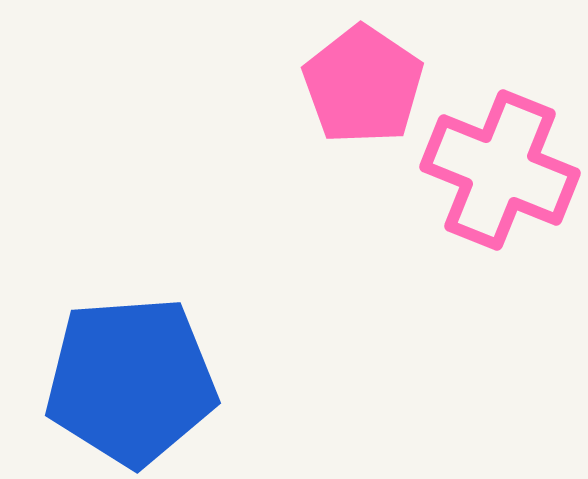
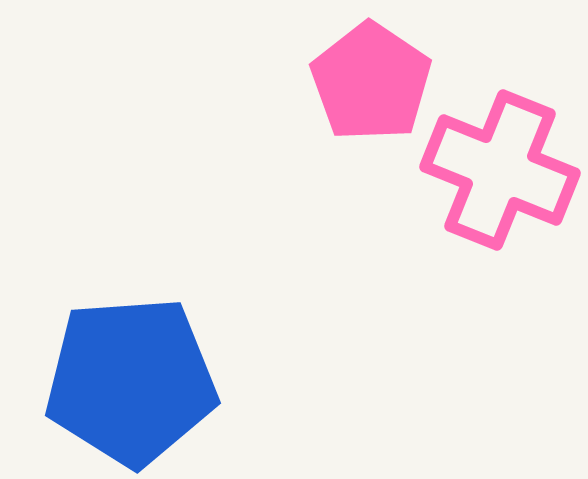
pink pentagon: moved 8 px right, 3 px up
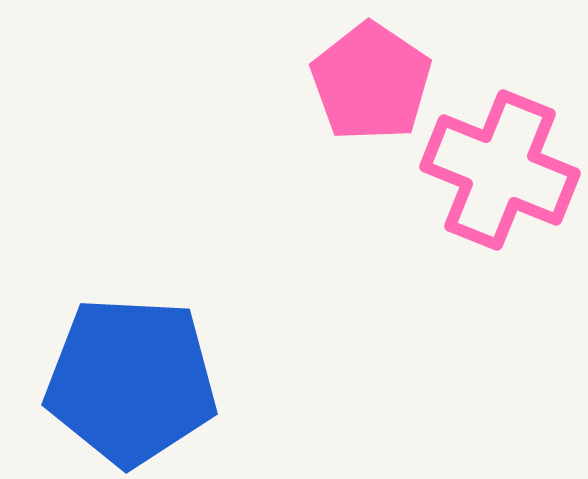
blue pentagon: rotated 7 degrees clockwise
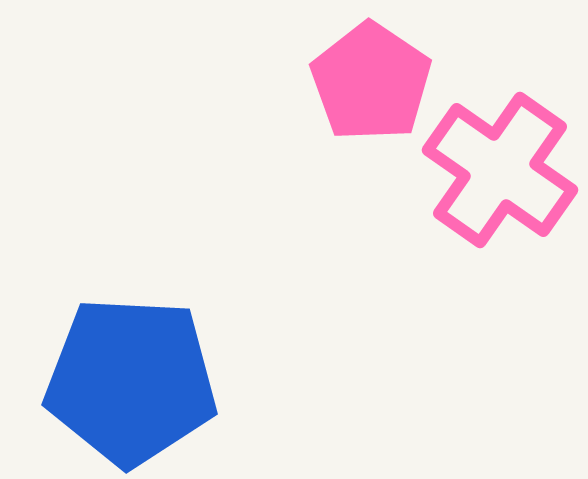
pink cross: rotated 13 degrees clockwise
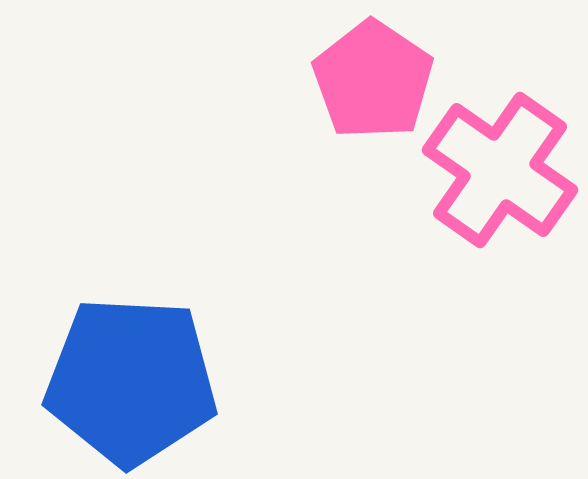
pink pentagon: moved 2 px right, 2 px up
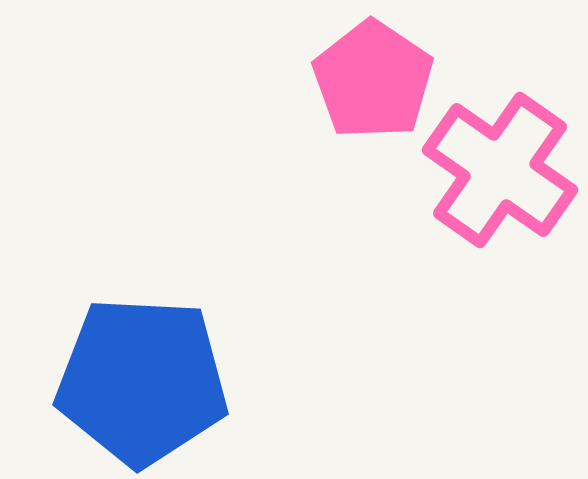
blue pentagon: moved 11 px right
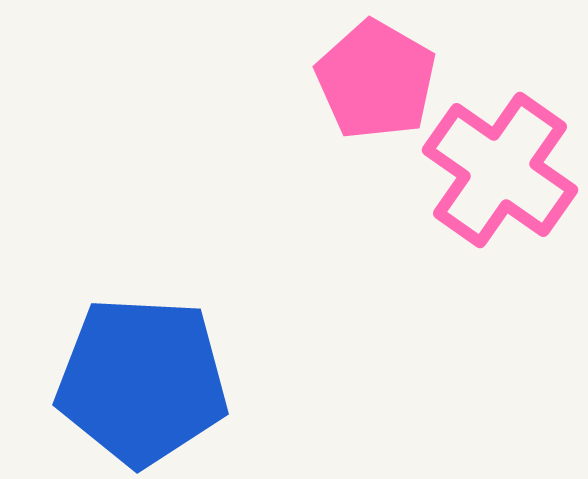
pink pentagon: moved 3 px right; rotated 4 degrees counterclockwise
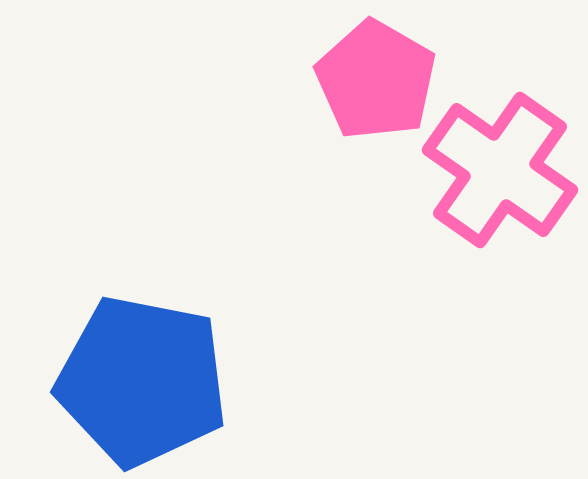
blue pentagon: rotated 8 degrees clockwise
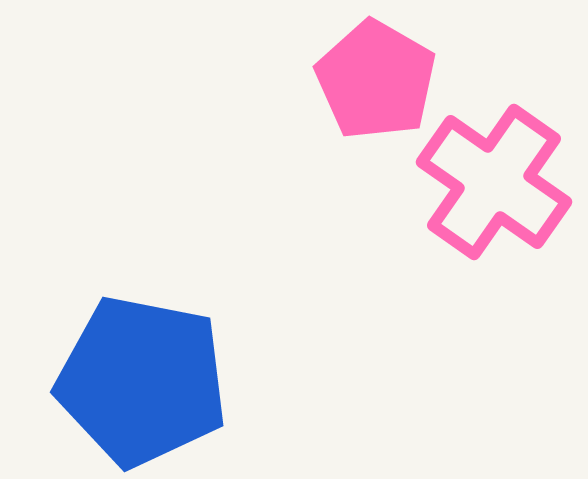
pink cross: moved 6 px left, 12 px down
